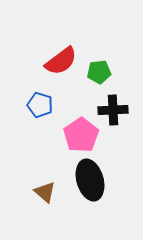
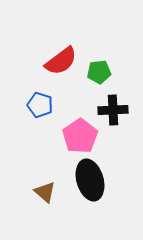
pink pentagon: moved 1 px left, 1 px down
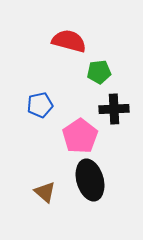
red semicircle: moved 8 px right, 20 px up; rotated 128 degrees counterclockwise
blue pentagon: rotated 30 degrees counterclockwise
black cross: moved 1 px right, 1 px up
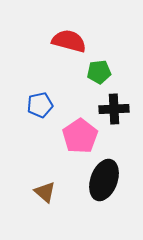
black ellipse: moved 14 px right; rotated 36 degrees clockwise
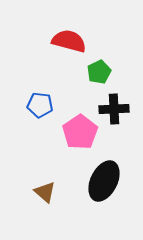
green pentagon: rotated 20 degrees counterclockwise
blue pentagon: rotated 20 degrees clockwise
pink pentagon: moved 4 px up
black ellipse: moved 1 px down; rotated 6 degrees clockwise
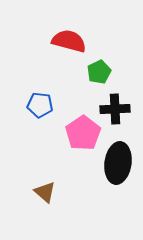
black cross: moved 1 px right
pink pentagon: moved 3 px right, 1 px down
black ellipse: moved 14 px right, 18 px up; rotated 18 degrees counterclockwise
